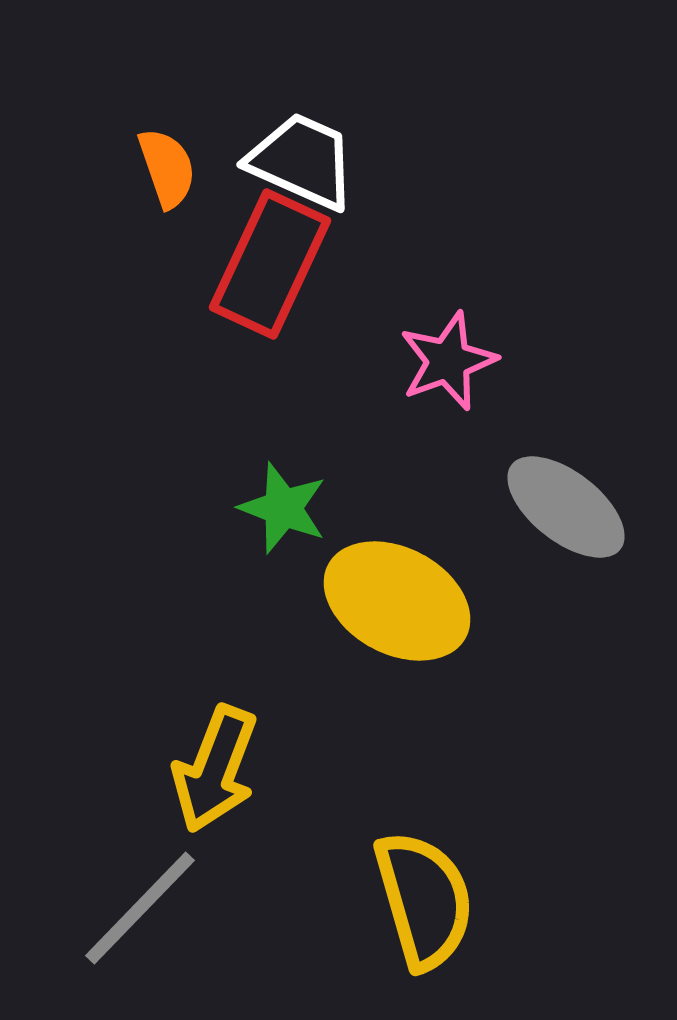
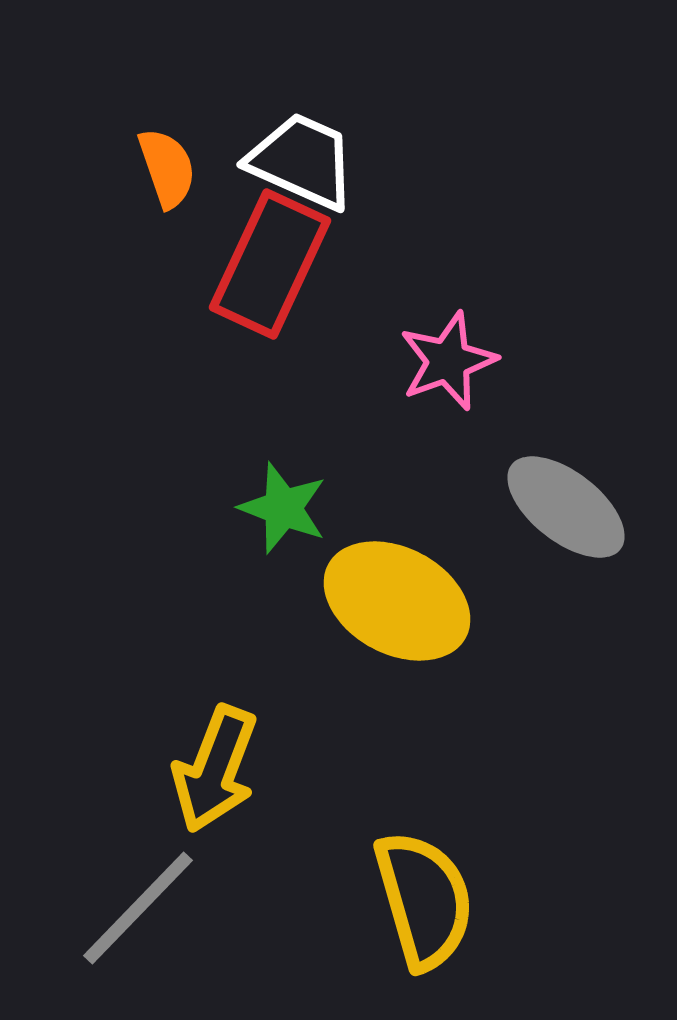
gray line: moved 2 px left
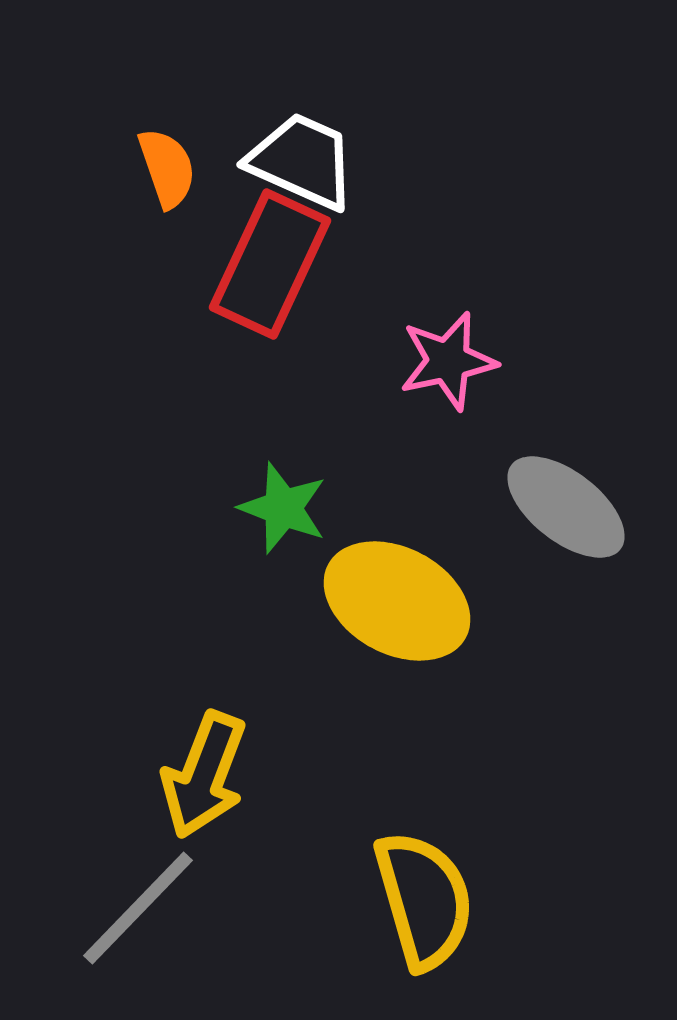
pink star: rotated 8 degrees clockwise
yellow arrow: moved 11 px left, 6 px down
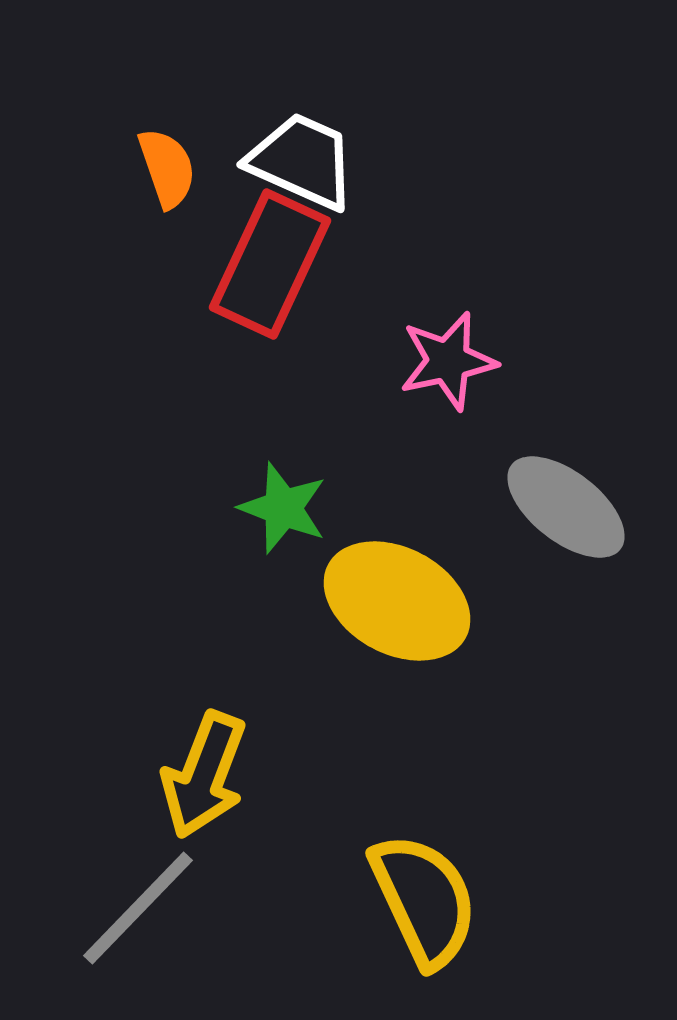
yellow semicircle: rotated 9 degrees counterclockwise
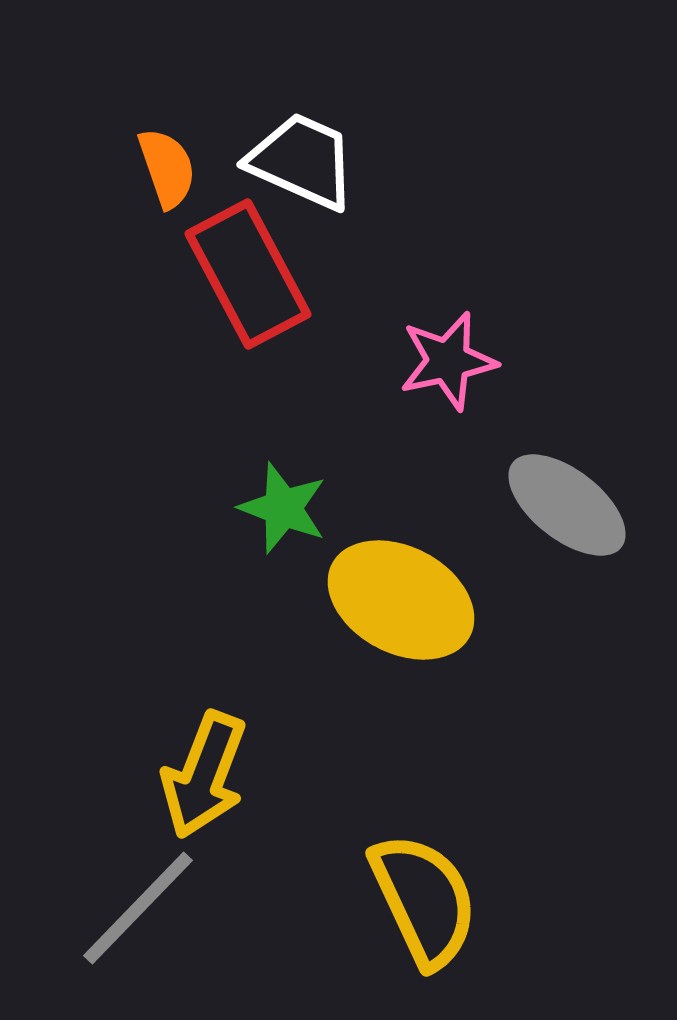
red rectangle: moved 22 px left, 10 px down; rotated 53 degrees counterclockwise
gray ellipse: moved 1 px right, 2 px up
yellow ellipse: moved 4 px right, 1 px up
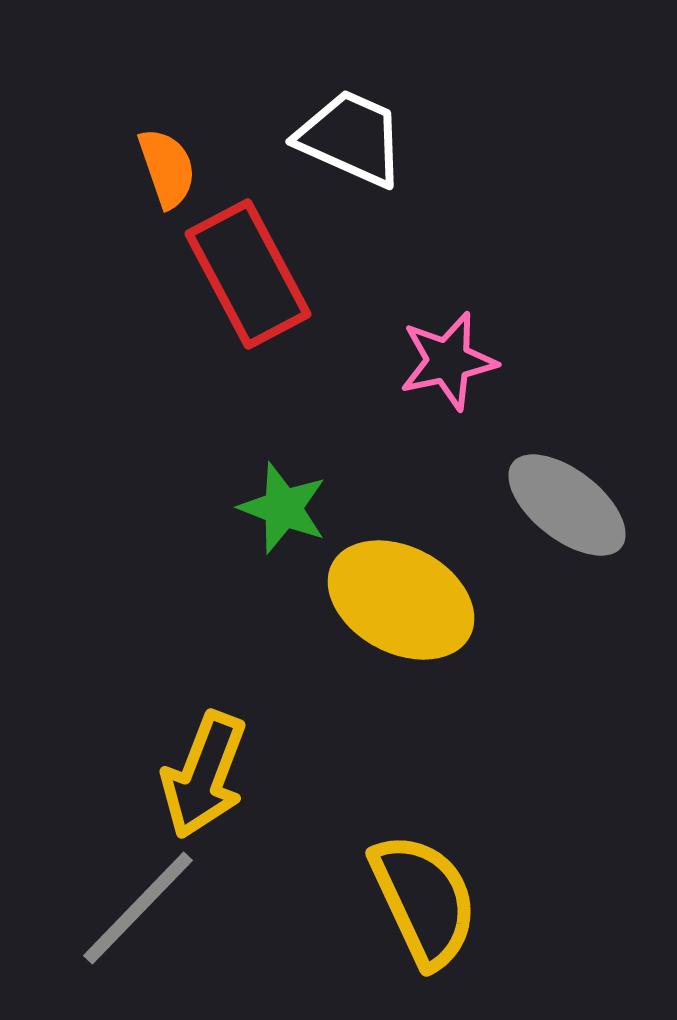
white trapezoid: moved 49 px right, 23 px up
